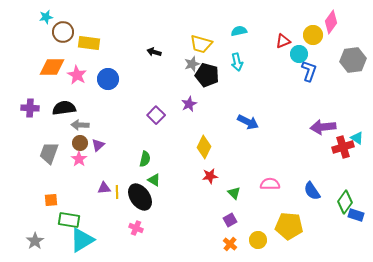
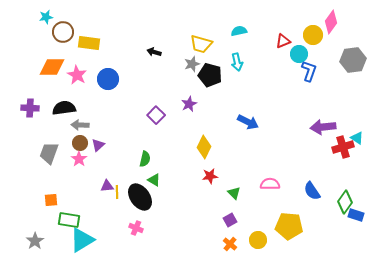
black pentagon at (207, 75): moved 3 px right
purple triangle at (104, 188): moved 3 px right, 2 px up
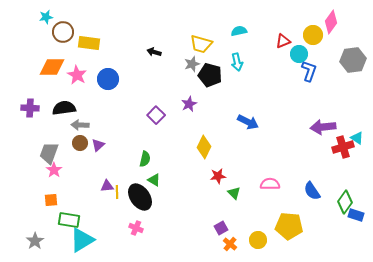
pink star at (79, 159): moved 25 px left, 11 px down
red star at (210, 176): moved 8 px right
purple square at (230, 220): moved 9 px left, 8 px down
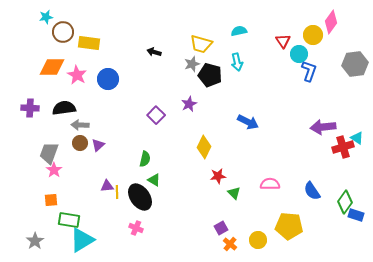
red triangle at (283, 41): rotated 42 degrees counterclockwise
gray hexagon at (353, 60): moved 2 px right, 4 px down
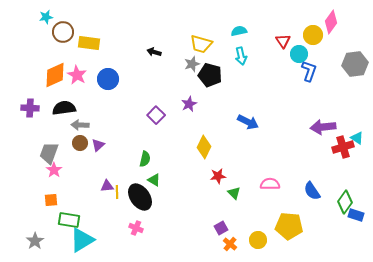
cyan arrow at (237, 62): moved 4 px right, 6 px up
orange diamond at (52, 67): moved 3 px right, 8 px down; rotated 24 degrees counterclockwise
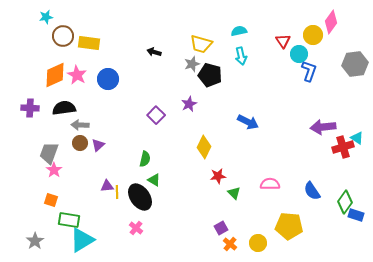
brown circle at (63, 32): moved 4 px down
orange square at (51, 200): rotated 24 degrees clockwise
pink cross at (136, 228): rotated 16 degrees clockwise
yellow circle at (258, 240): moved 3 px down
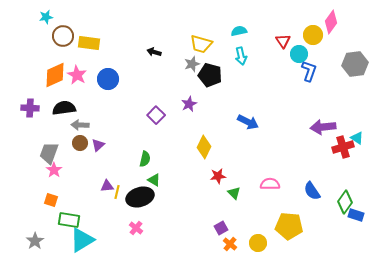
yellow line at (117, 192): rotated 16 degrees clockwise
black ellipse at (140, 197): rotated 72 degrees counterclockwise
